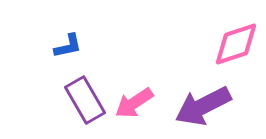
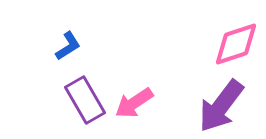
blue L-shape: rotated 20 degrees counterclockwise
purple arrow: moved 18 px right; rotated 26 degrees counterclockwise
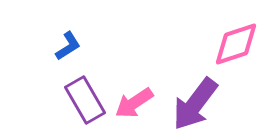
purple arrow: moved 26 px left, 2 px up
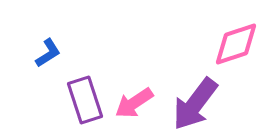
blue L-shape: moved 20 px left, 7 px down
purple rectangle: rotated 12 degrees clockwise
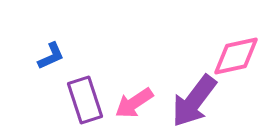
pink diamond: moved 12 px down; rotated 6 degrees clockwise
blue L-shape: moved 3 px right, 3 px down; rotated 8 degrees clockwise
purple arrow: moved 1 px left, 3 px up
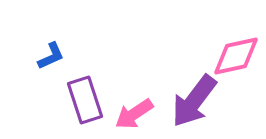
pink arrow: moved 11 px down
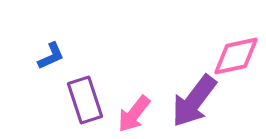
pink arrow: rotated 18 degrees counterclockwise
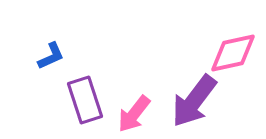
pink diamond: moved 3 px left, 3 px up
